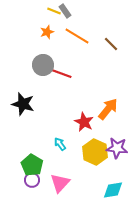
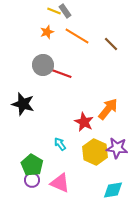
pink triangle: rotated 50 degrees counterclockwise
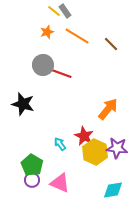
yellow line: rotated 16 degrees clockwise
red star: moved 14 px down
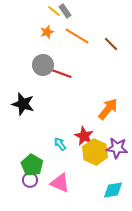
purple circle: moved 2 px left
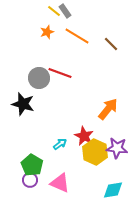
gray circle: moved 4 px left, 13 px down
cyan arrow: rotated 88 degrees clockwise
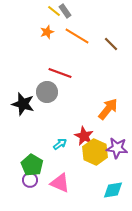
gray circle: moved 8 px right, 14 px down
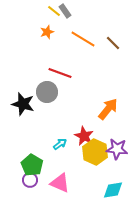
orange line: moved 6 px right, 3 px down
brown line: moved 2 px right, 1 px up
purple star: moved 1 px down
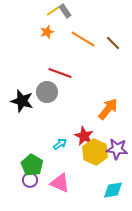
yellow line: moved 1 px left; rotated 72 degrees counterclockwise
black star: moved 1 px left, 3 px up
